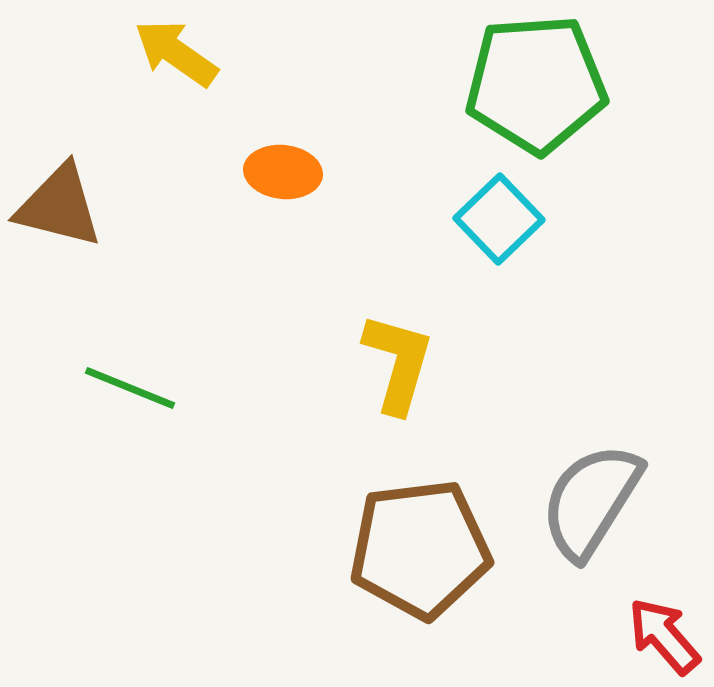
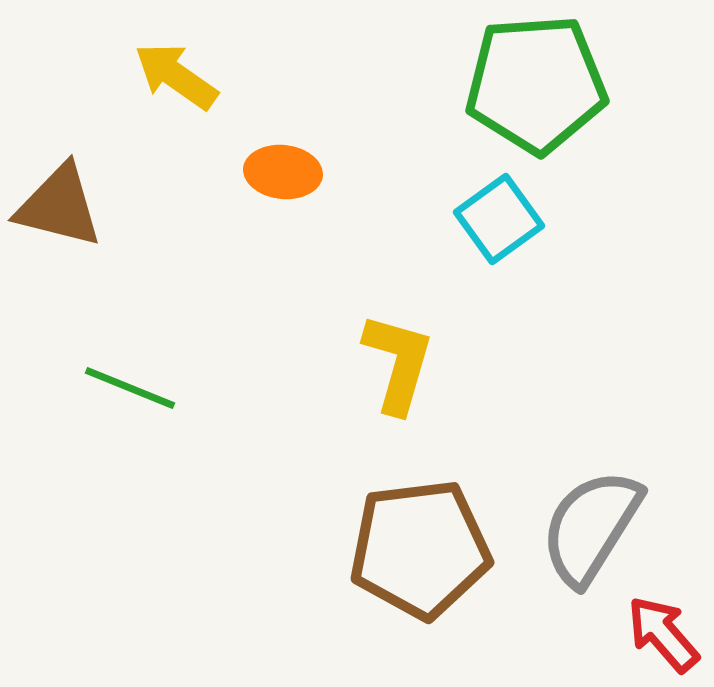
yellow arrow: moved 23 px down
cyan square: rotated 8 degrees clockwise
gray semicircle: moved 26 px down
red arrow: moved 1 px left, 2 px up
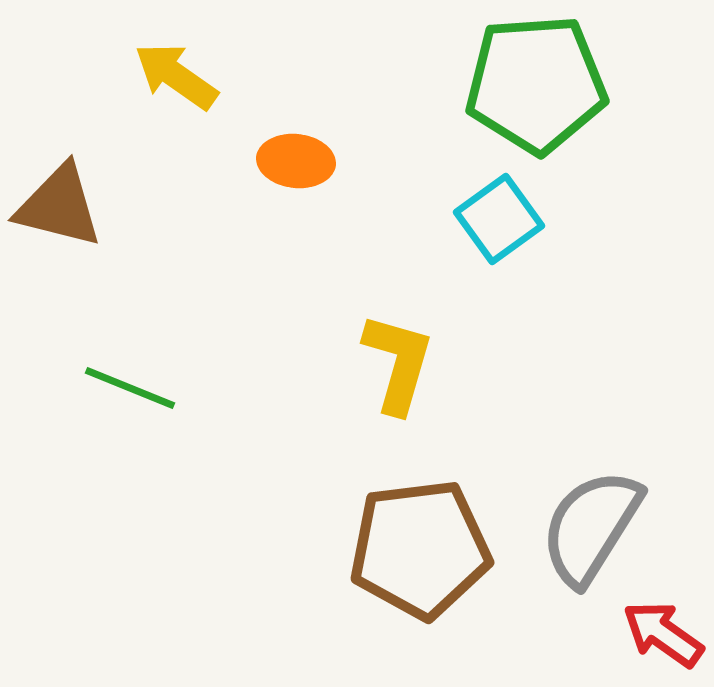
orange ellipse: moved 13 px right, 11 px up
red arrow: rotated 14 degrees counterclockwise
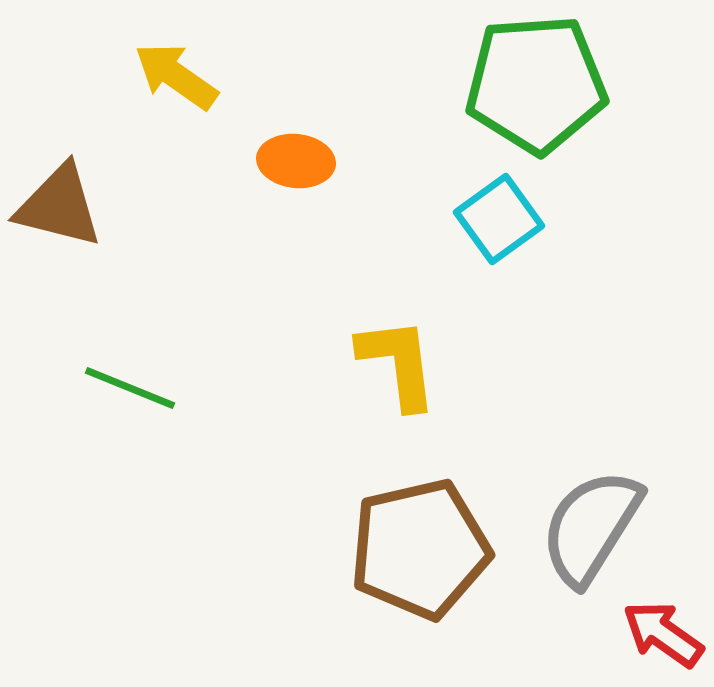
yellow L-shape: rotated 23 degrees counterclockwise
brown pentagon: rotated 6 degrees counterclockwise
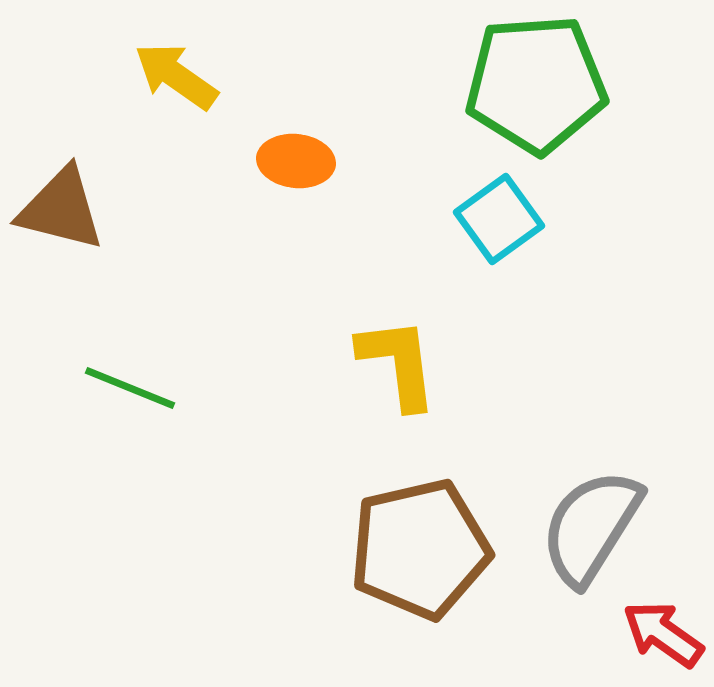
brown triangle: moved 2 px right, 3 px down
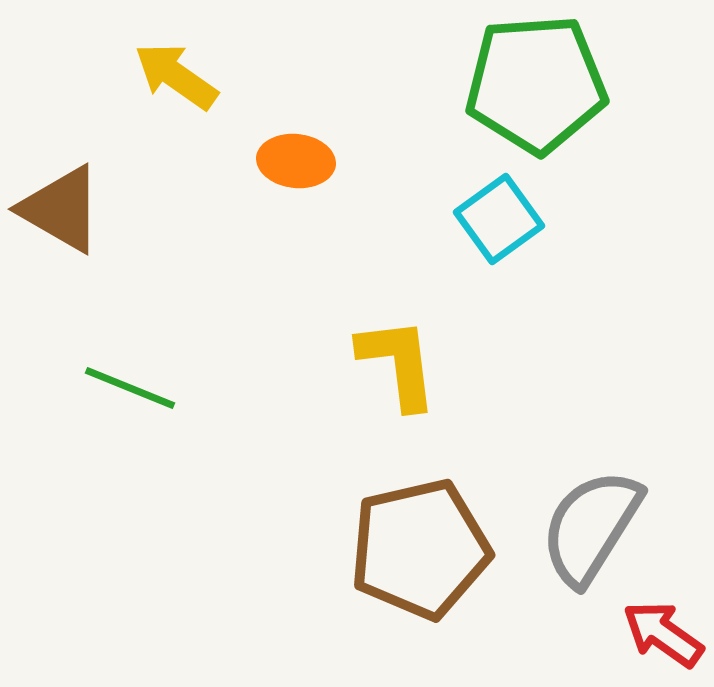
brown triangle: rotated 16 degrees clockwise
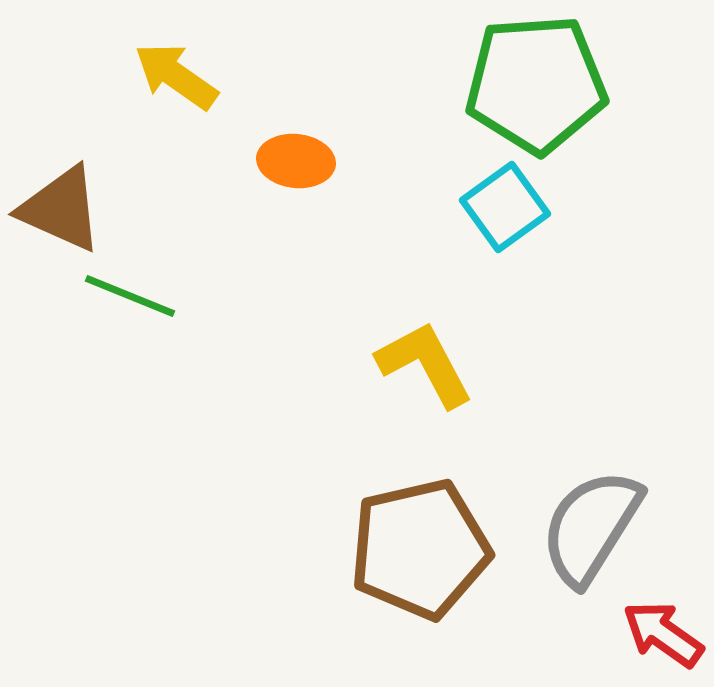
brown triangle: rotated 6 degrees counterclockwise
cyan square: moved 6 px right, 12 px up
yellow L-shape: moved 27 px right, 1 px down; rotated 21 degrees counterclockwise
green line: moved 92 px up
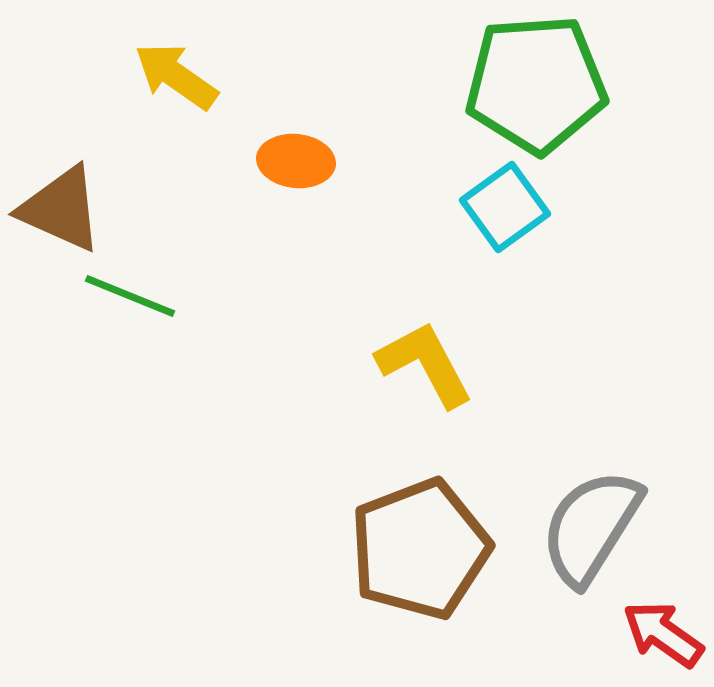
brown pentagon: rotated 8 degrees counterclockwise
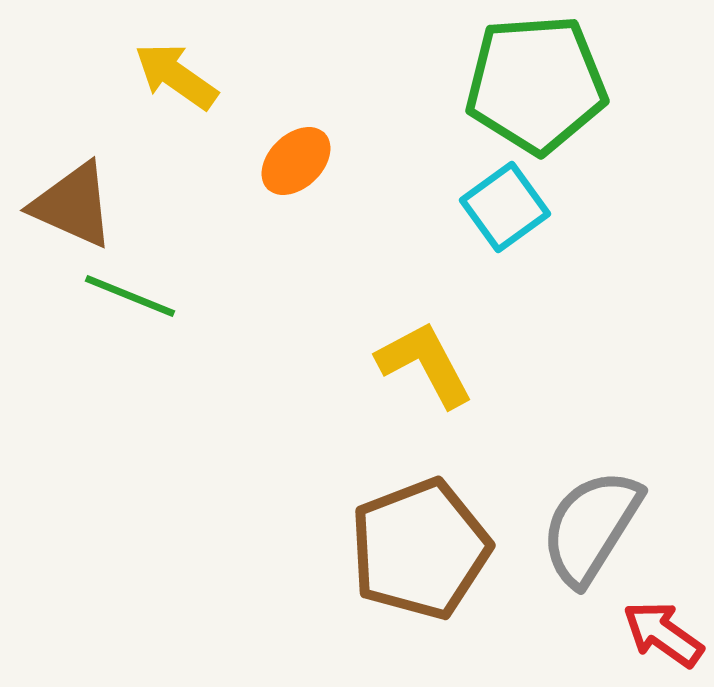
orange ellipse: rotated 50 degrees counterclockwise
brown triangle: moved 12 px right, 4 px up
